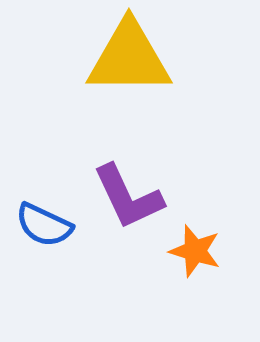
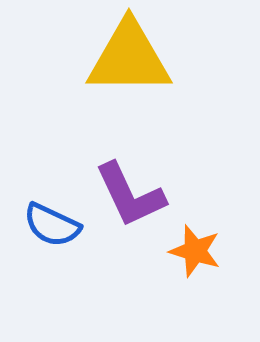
purple L-shape: moved 2 px right, 2 px up
blue semicircle: moved 8 px right
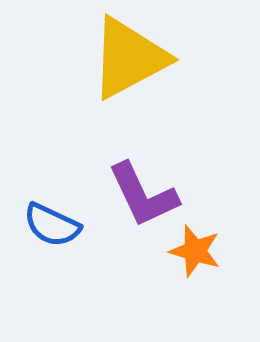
yellow triangle: rotated 28 degrees counterclockwise
purple L-shape: moved 13 px right
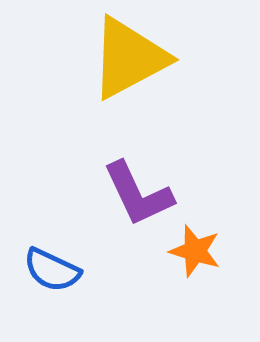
purple L-shape: moved 5 px left, 1 px up
blue semicircle: moved 45 px down
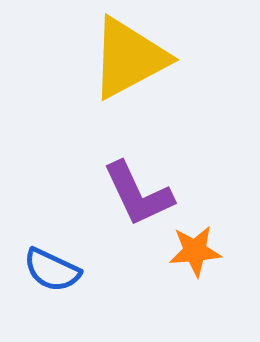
orange star: rotated 22 degrees counterclockwise
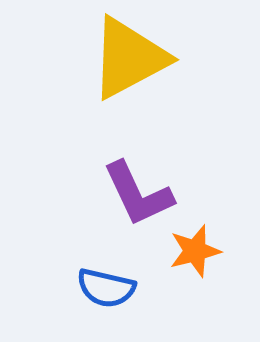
orange star: rotated 10 degrees counterclockwise
blue semicircle: moved 54 px right, 18 px down; rotated 12 degrees counterclockwise
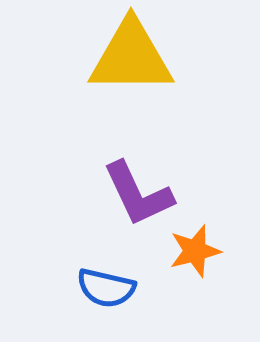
yellow triangle: moved 2 px right, 1 px up; rotated 28 degrees clockwise
